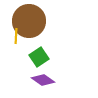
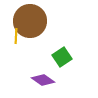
brown circle: moved 1 px right
green square: moved 23 px right
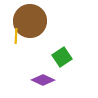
purple diamond: rotated 10 degrees counterclockwise
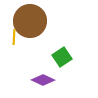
yellow line: moved 2 px left, 1 px down
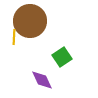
purple diamond: moved 1 px left; rotated 40 degrees clockwise
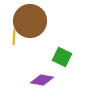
green square: rotated 30 degrees counterclockwise
purple diamond: rotated 55 degrees counterclockwise
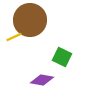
brown circle: moved 1 px up
yellow line: rotated 63 degrees clockwise
